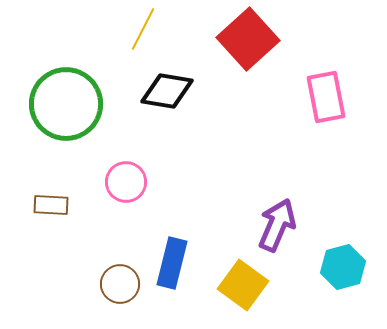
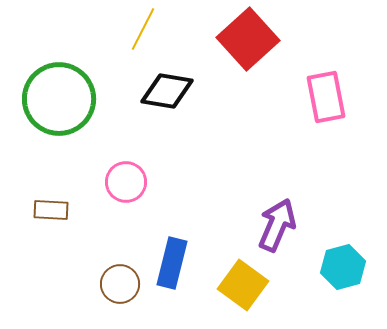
green circle: moved 7 px left, 5 px up
brown rectangle: moved 5 px down
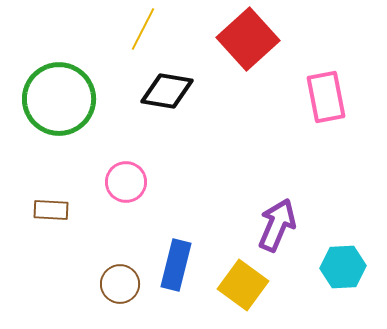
blue rectangle: moved 4 px right, 2 px down
cyan hexagon: rotated 12 degrees clockwise
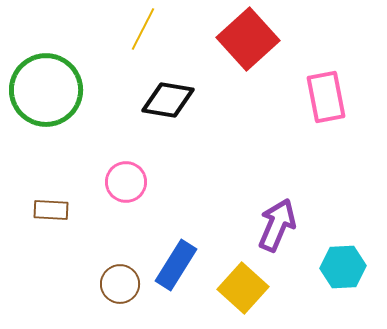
black diamond: moved 1 px right, 9 px down
green circle: moved 13 px left, 9 px up
blue rectangle: rotated 18 degrees clockwise
yellow square: moved 3 px down; rotated 6 degrees clockwise
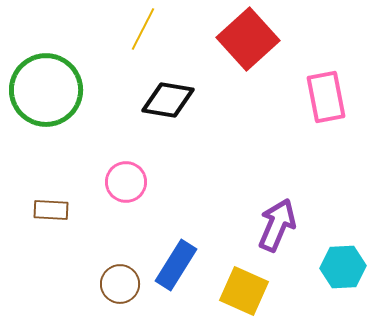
yellow square: moved 1 px right, 3 px down; rotated 18 degrees counterclockwise
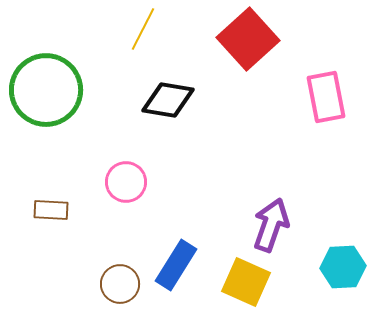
purple arrow: moved 6 px left; rotated 4 degrees counterclockwise
yellow square: moved 2 px right, 9 px up
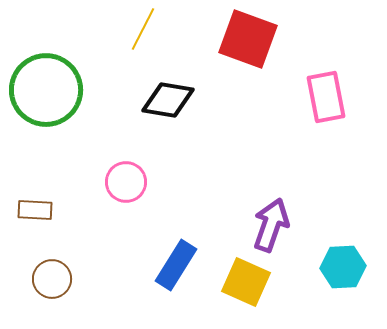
red square: rotated 28 degrees counterclockwise
brown rectangle: moved 16 px left
brown circle: moved 68 px left, 5 px up
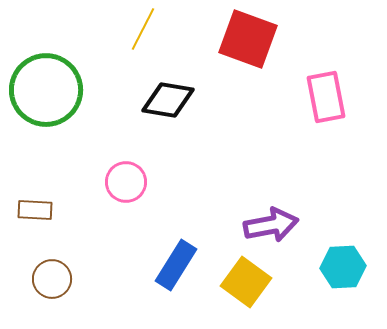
purple arrow: rotated 60 degrees clockwise
yellow square: rotated 12 degrees clockwise
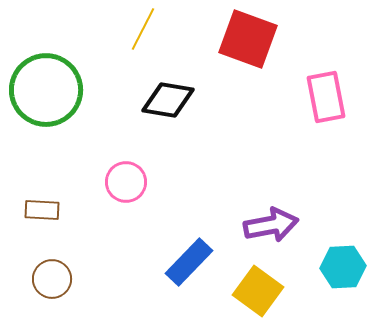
brown rectangle: moved 7 px right
blue rectangle: moved 13 px right, 3 px up; rotated 12 degrees clockwise
yellow square: moved 12 px right, 9 px down
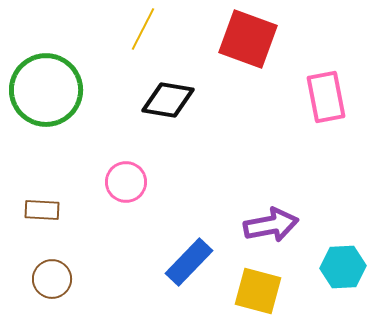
yellow square: rotated 21 degrees counterclockwise
